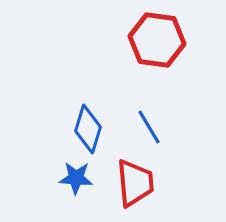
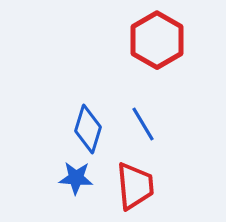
red hexagon: rotated 22 degrees clockwise
blue line: moved 6 px left, 3 px up
red trapezoid: moved 3 px down
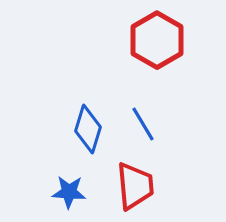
blue star: moved 7 px left, 14 px down
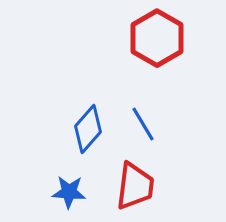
red hexagon: moved 2 px up
blue diamond: rotated 24 degrees clockwise
red trapezoid: rotated 12 degrees clockwise
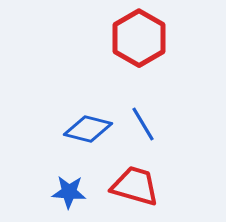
red hexagon: moved 18 px left
blue diamond: rotated 63 degrees clockwise
red trapezoid: rotated 81 degrees counterclockwise
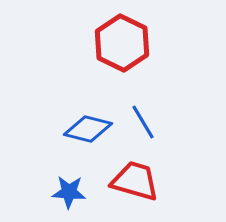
red hexagon: moved 17 px left, 5 px down; rotated 4 degrees counterclockwise
blue line: moved 2 px up
red trapezoid: moved 5 px up
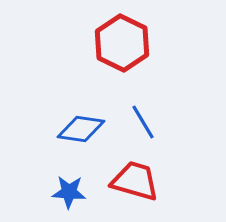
blue diamond: moved 7 px left; rotated 6 degrees counterclockwise
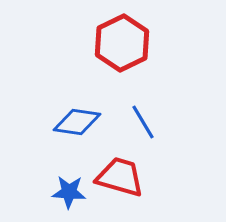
red hexagon: rotated 8 degrees clockwise
blue diamond: moved 4 px left, 7 px up
red trapezoid: moved 15 px left, 4 px up
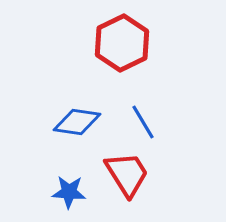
red trapezoid: moved 7 px right, 3 px up; rotated 42 degrees clockwise
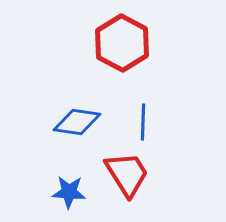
red hexagon: rotated 6 degrees counterclockwise
blue line: rotated 33 degrees clockwise
